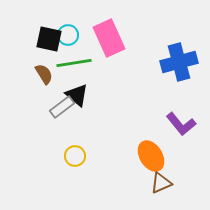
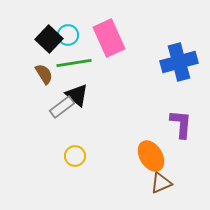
black square: rotated 32 degrees clockwise
purple L-shape: rotated 136 degrees counterclockwise
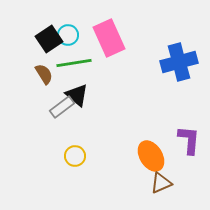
black square: rotated 12 degrees clockwise
purple L-shape: moved 8 px right, 16 px down
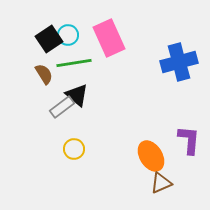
yellow circle: moved 1 px left, 7 px up
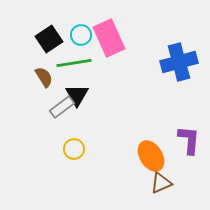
cyan circle: moved 13 px right
brown semicircle: moved 3 px down
black triangle: rotated 20 degrees clockwise
